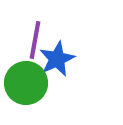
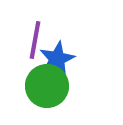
green circle: moved 21 px right, 3 px down
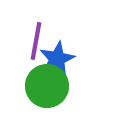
purple line: moved 1 px right, 1 px down
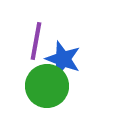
blue star: moved 6 px right; rotated 27 degrees counterclockwise
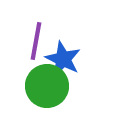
blue star: rotated 6 degrees clockwise
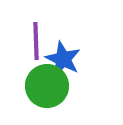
purple line: rotated 12 degrees counterclockwise
